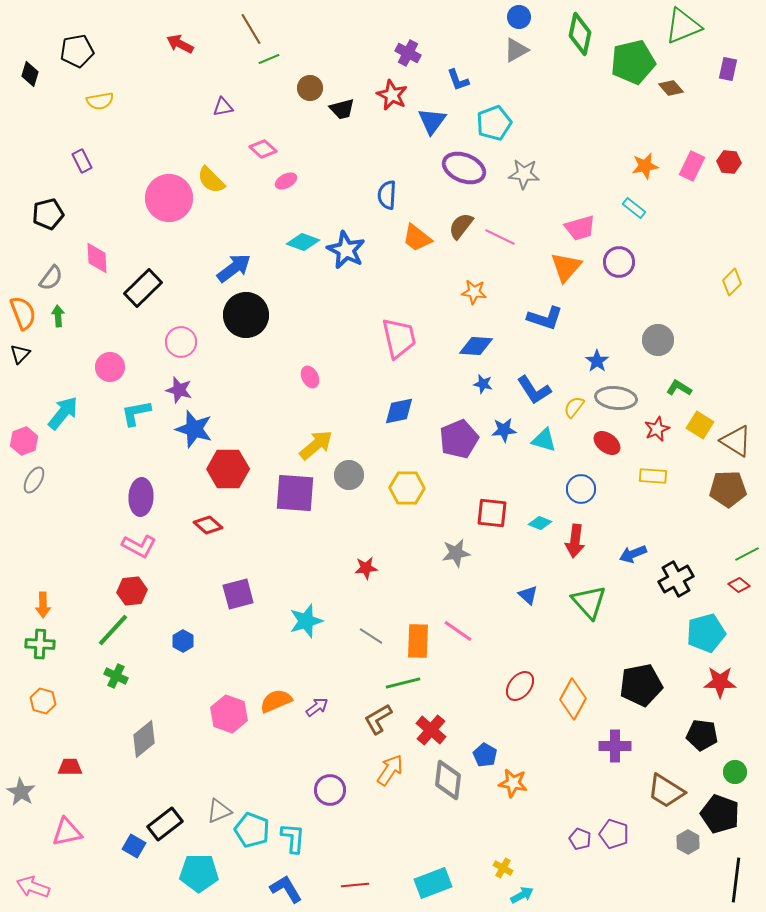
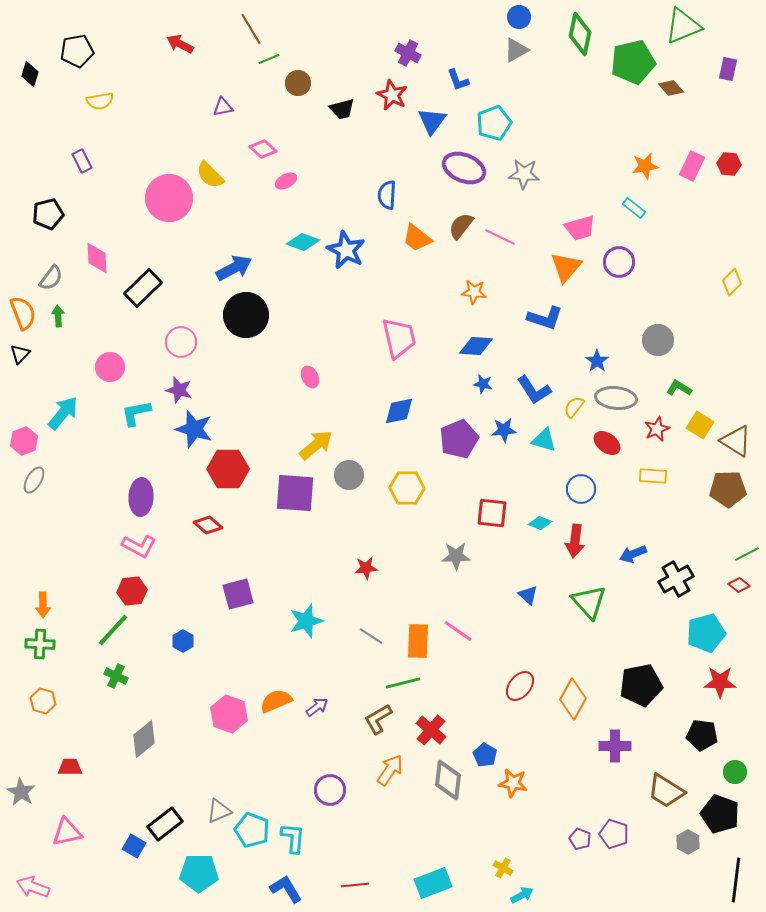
brown circle at (310, 88): moved 12 px left, 5 px up
red hexagon at (729, 162): moved 2 px down
yellow semicircle at (211, 180): moved 1 px left, 5 px up
blue arrow at (234, 268): rotated 9 degrees clockwise
gray star at (456, 553): moved 3 px down; rotated 8 degrees clockwise
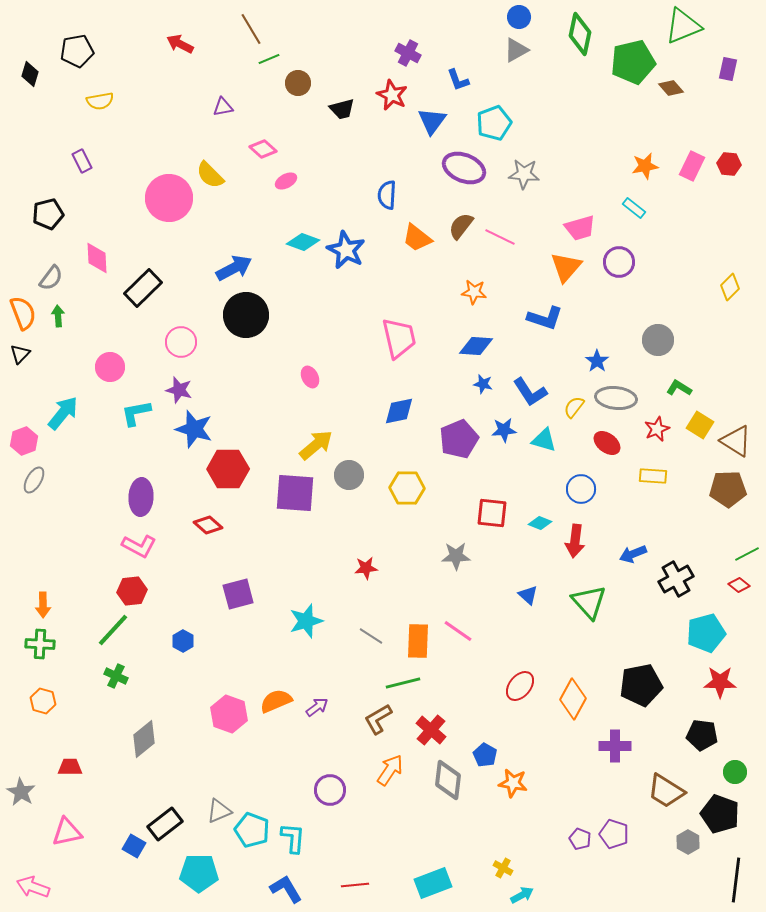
yellow diamond at (732, 282): moved 2 px left, 5 px down
blue L-shape at (534, 390): moved 4 px left, 2 px down
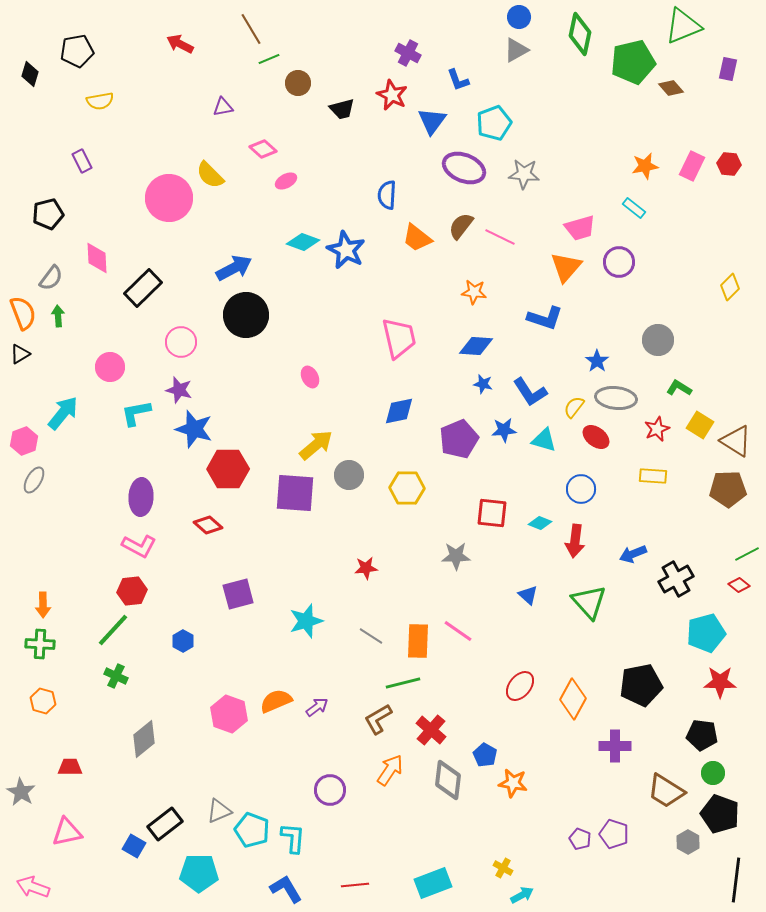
black triangle at (20, 354): rotated 15 degrees clockwise
red ellipse at (607, 443): moved 11 px left, 6 px up
green circle at (735, 772): moved 22 px left, 1 px down
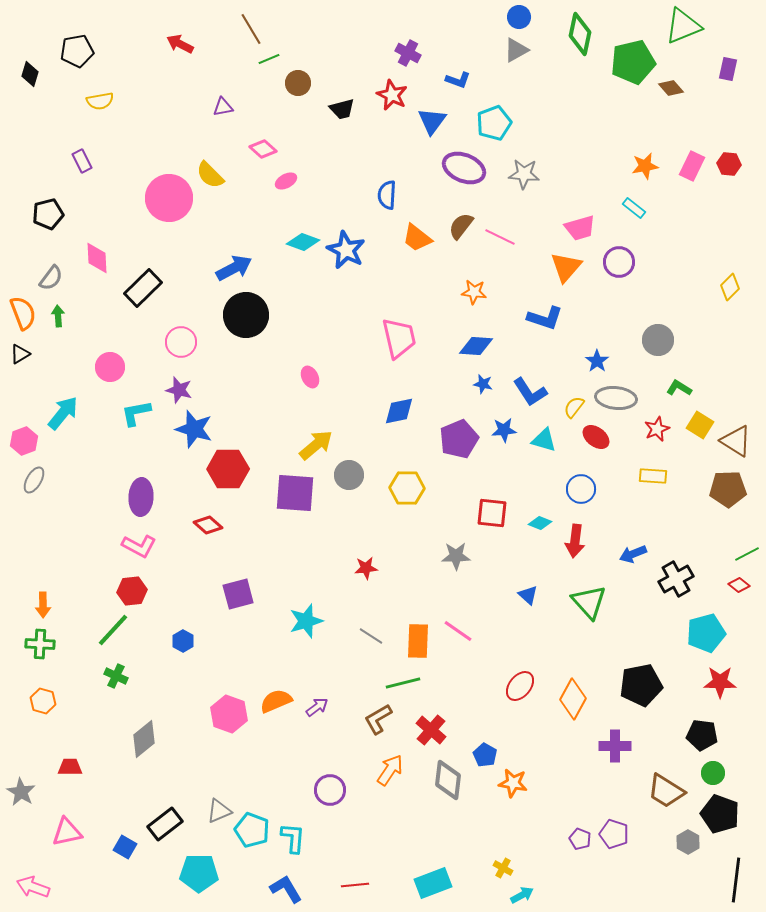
blue L-shape at (458, 80): rotated 50 degrees counterclockwise
blue square at (134, 846): moved 9 px left, 1 px down
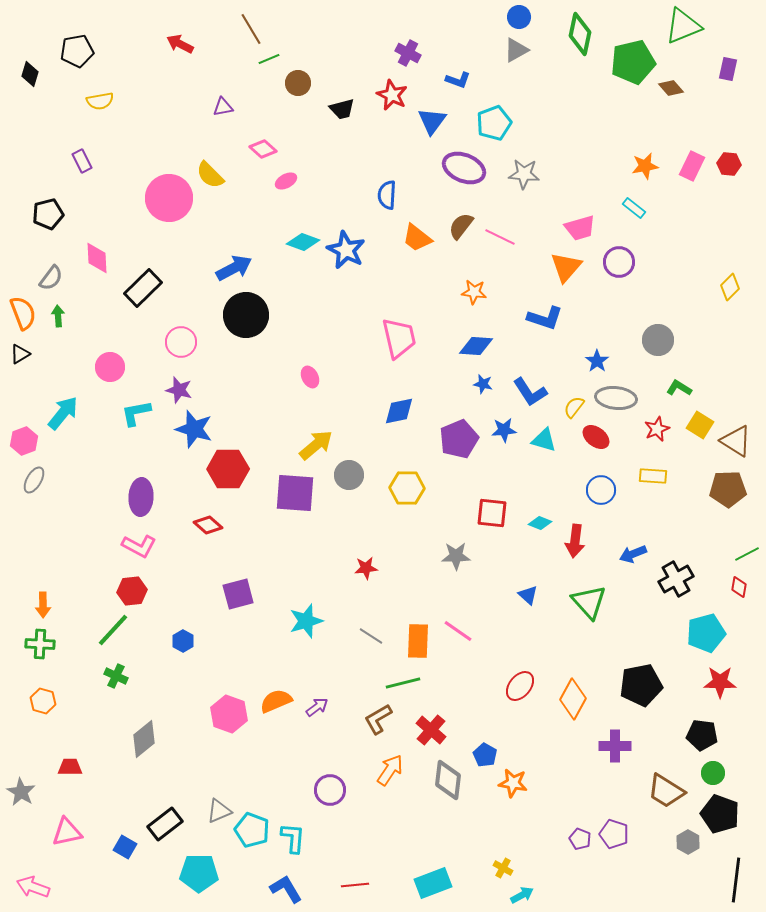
blue circle at (581, 489): moved 20 px right, 1 px down
red diamond at (739, 585): moved 2 px down; rotated 60 degrees clockwise
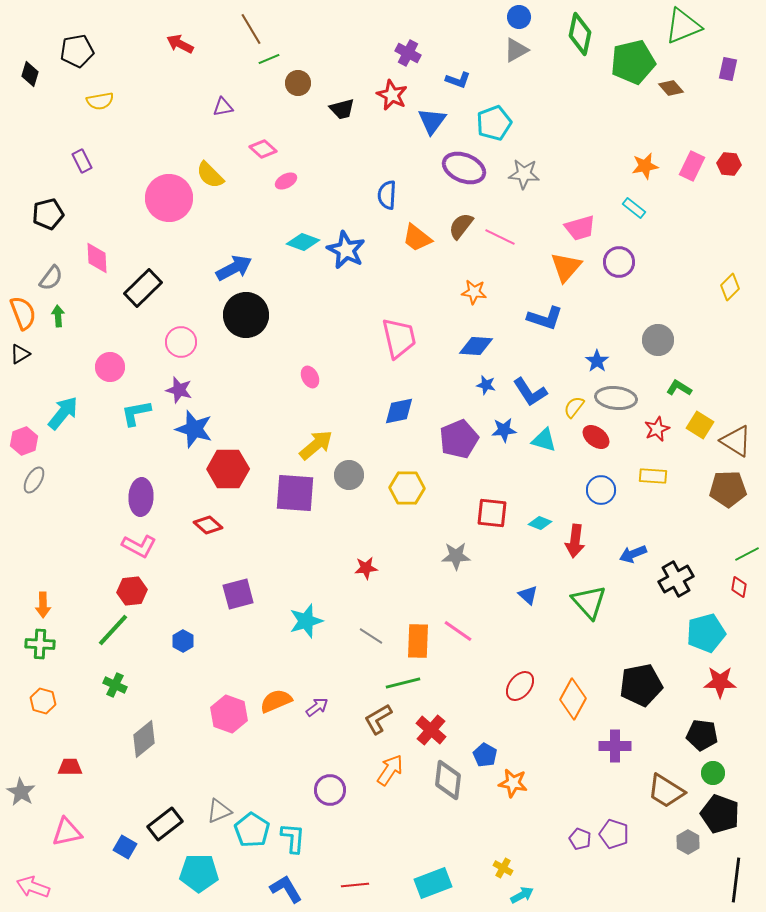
blue star at (483, 384): moved 3 px right, 1 px down
green cross at (116, 676): moved 1 px left, 9 px down
cyan pentagon at (252, 830): rotated 12 degrees clockwise
